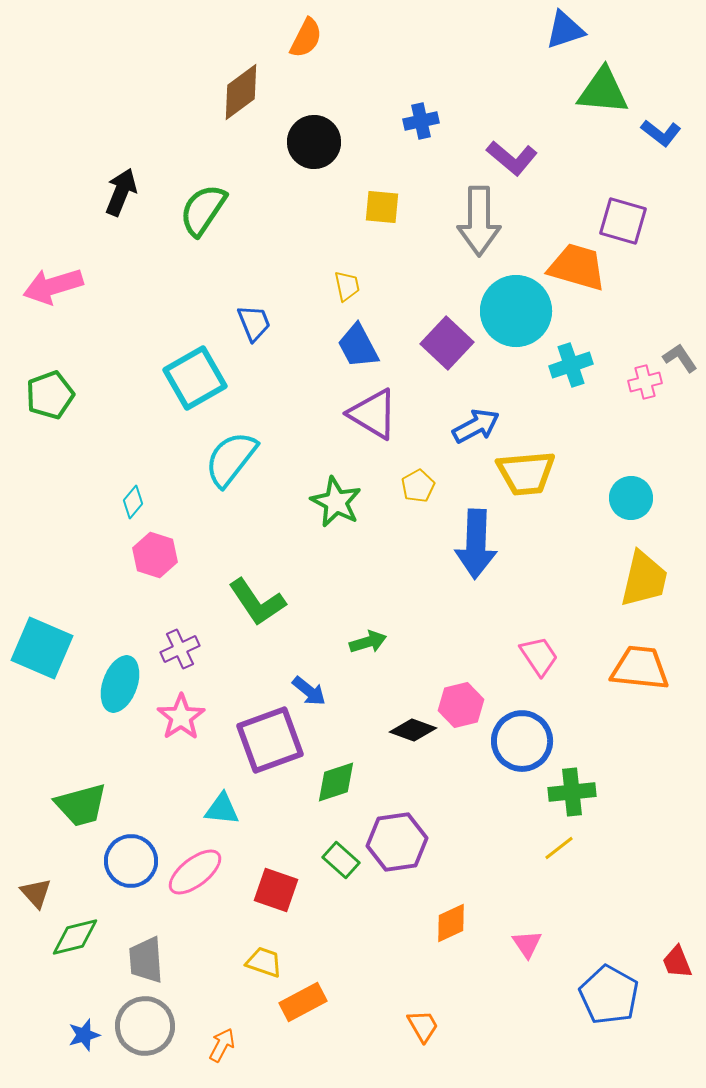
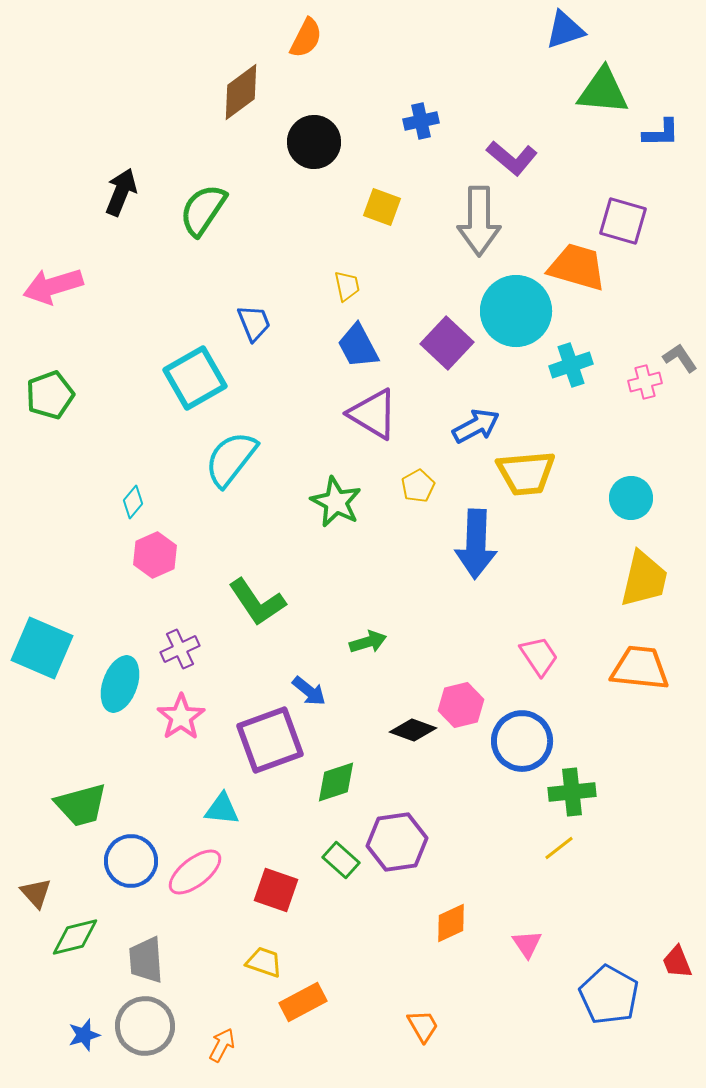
blue L-shape at (661, 133): rotated 39 degrees counterclockwise
yellow square at (382, 207): rotated 15 degrees clockwise
pink hexagon at (155, 555): rotated 18 degrees clockwise
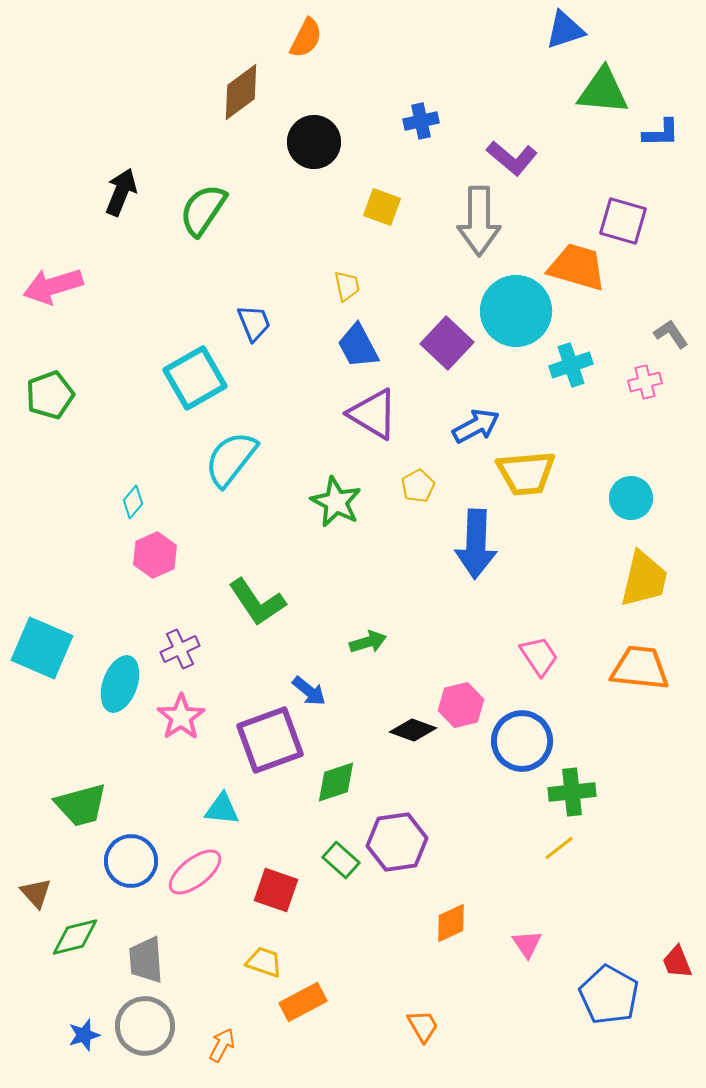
gray L-shape at (680, 358): moved 9 px left, 24 px up
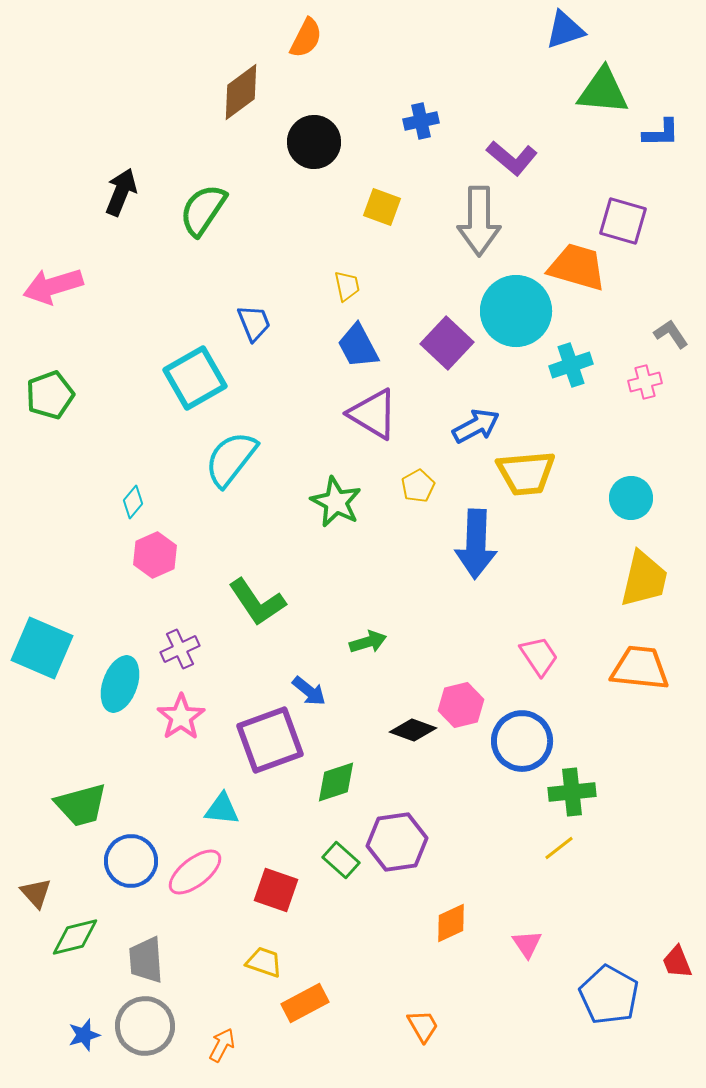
orange rectangle at (303, 1002): moved 2 px right, 1 px down
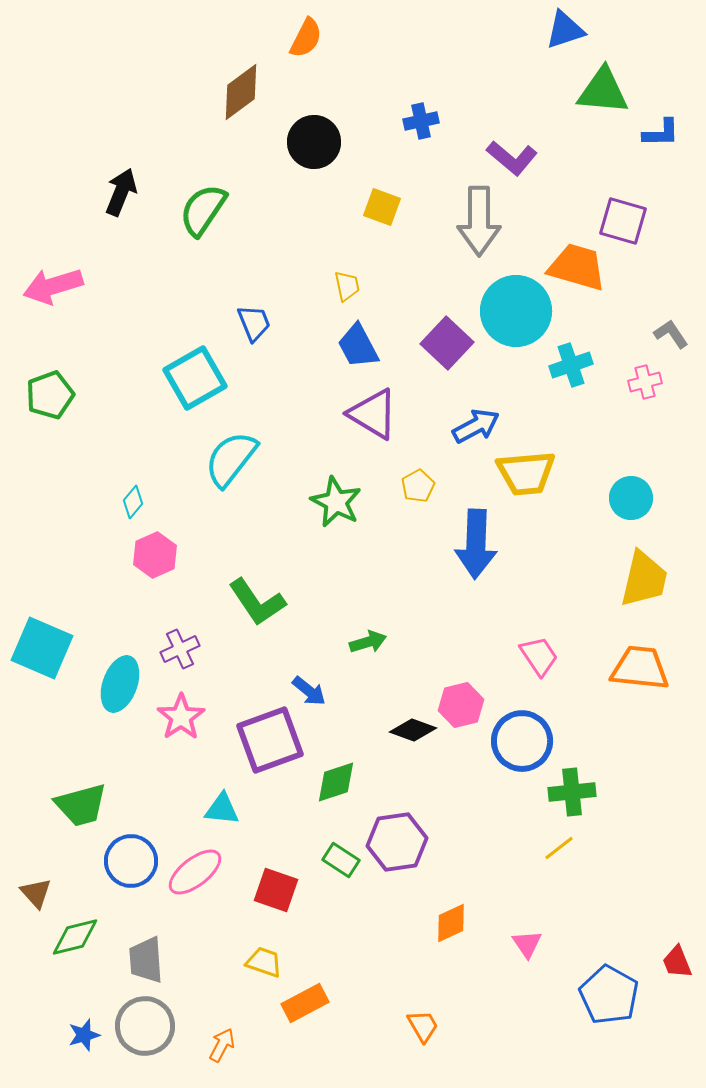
green rectangle at (341, 860): rotated 9 degrees counterclockwise
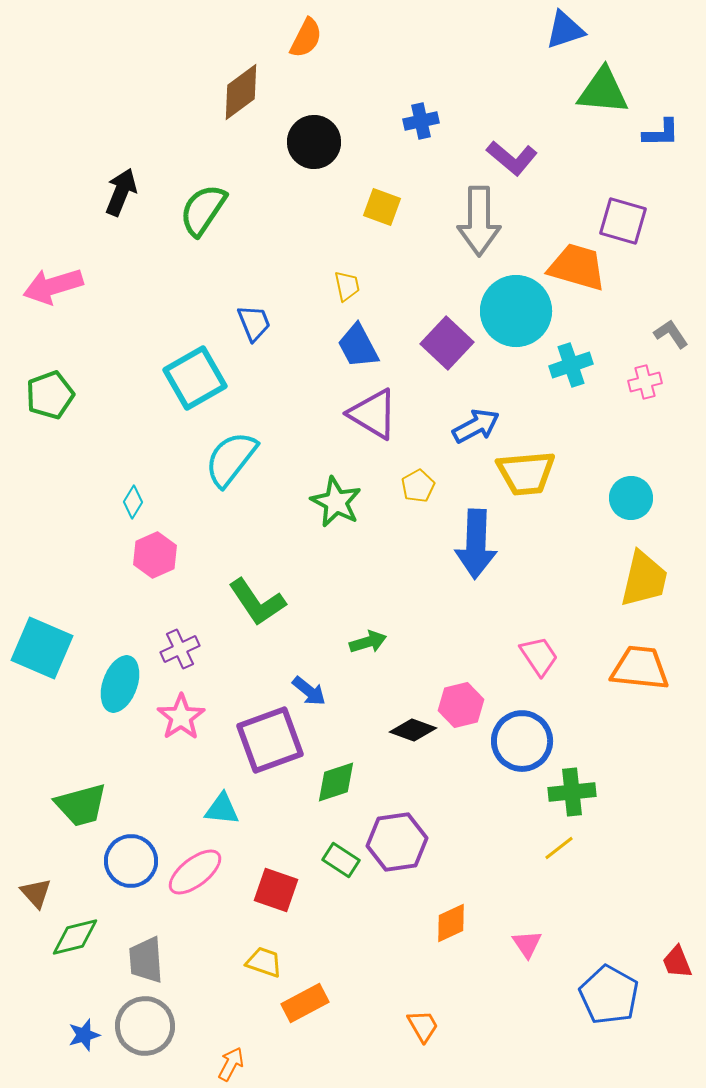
cyan diamond at (133, 502): rotated 8 degrees counterclockwise
orange arrow at (222, 1045): moved 9 px right, 19 px down
